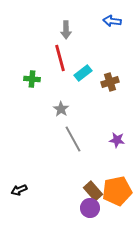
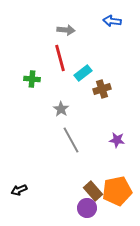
gray arrow: rotated 84 degrees counterclockwise
brown cross: moved 8 px left, 7 px down
gray line: moved 2 px left, 1 px down
purple circle: moved 3 px left
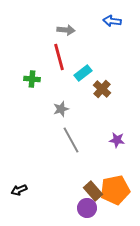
red line: moved 1 px left, 1 px up
brown cross: rotated 30 degrees counterclockwise
gray star: rotated 21 degrees clockwise
orange pentagon: moved 2 px left, 1 px up
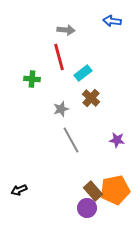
brown cross: moved 11 px left, 9 px down
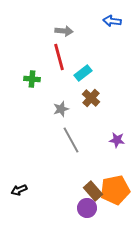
gray arrow: moved 2 px left, 1 px down
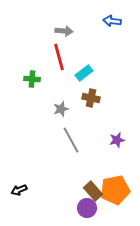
cyan rectangle: moved 1 px right
brown cross: rotated 30 degrees counterclockwise
purple star: rotated 21 degrees counterclockwise
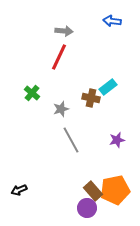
red line: rotated 40 degrees clockwise
cyan rectangle: moved 24 px right, 14 px down
green cross: moved 14 px down; rotated 35 degrees clockwise
